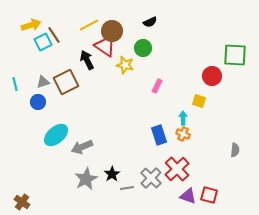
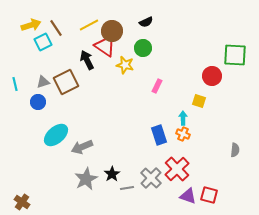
black semicircle: moved 4 px left
brown line: moved 2 px right, 7 px up
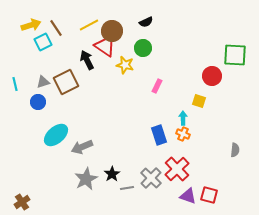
brown cross: rotated 21 degrees clockwise
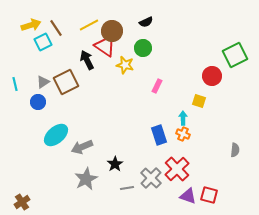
green square: rotated 30 degrees counterclockwise
gray triangle: rotated 16 degrees counterclockwise
black star: moved 3 px right, 10 px up
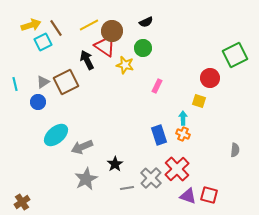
red circle: moved 2 px left, 2 px down
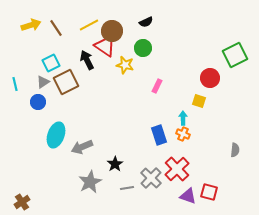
cyan square: moved 8 px right, 21 px down
cyan ellipse: rotated 30 degrees counterclockwise
gray star: moved 4 px right, 3 px down
red square: moved 3 px up
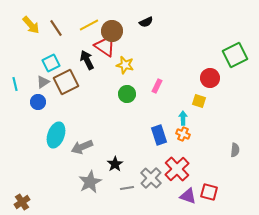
yellow arrow: rotated 66 degrees clockwise
green circle: moved 16 px left, 46 px down
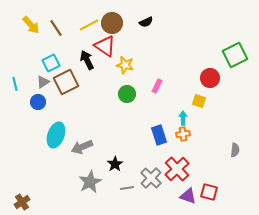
brown circle: moved 8 px up
orange cross: rotated 32 degrees counterclockwise
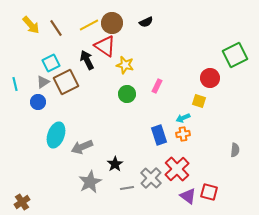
cyan arrow: rotated 112 degrees counterclockwise
purple triangle: rotated 18 degrees clockwise
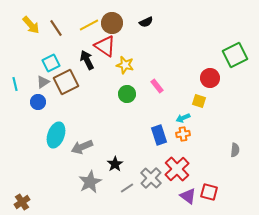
pink rectangle: rotated 64 degrees counterclockwise
gray line: rotated 24 degrees counterclockwise
